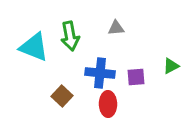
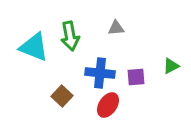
red ellipse: moved 1 px down; rotated 35 degrees clockwise
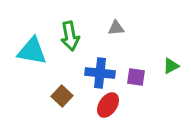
cyan triangle: moved 2 px left, 4 px down; rotated 12 degrees counterclockwise
purple square: rotated 12 degrees clockwise
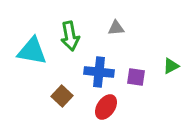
blue cross: moved 1 px left, 1 px up
red ellipse: moved 2 px left, 2 px down
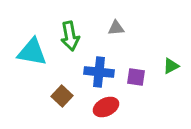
cyan triangle: moved 1 px down
red ellipse: rotated 30 degrees clockwise
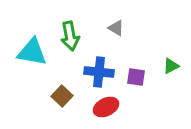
gray triangle: rotated 36 degrees clockwise
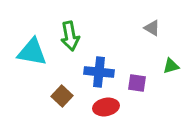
gray triangle: moved 36 px right
green triangle: rotated 12 degrees clockwise
purple square: moved 1 px right, 6 px down
red ellipse: rotated 15 degrees clockwise
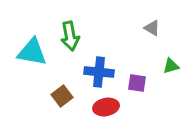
brown square: rotated 10 degrees clockwise
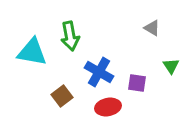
green triangle: rotated 48 degrees counterclockwise
blue cross: rotated 24 degrees clockwise
red ellipse: moved 2 px right
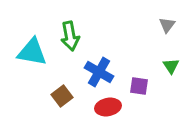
gray triangle: moved 15 px right, 3 px up; rotated 36 degrees clockwise
purple square: moved 2 px right, 3 px down
